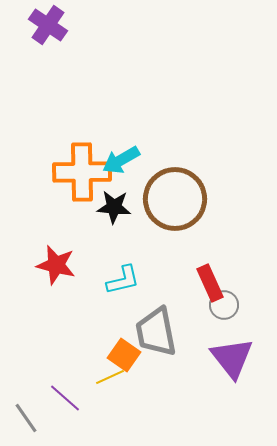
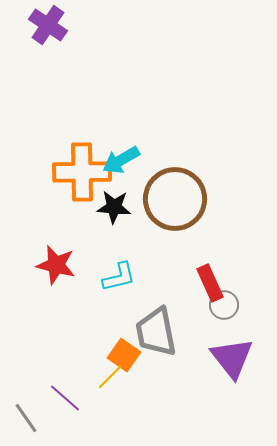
cyan L-shape: moved 4 px left, 3 px up
yellow line: rotated 20 degrees counterclockwise
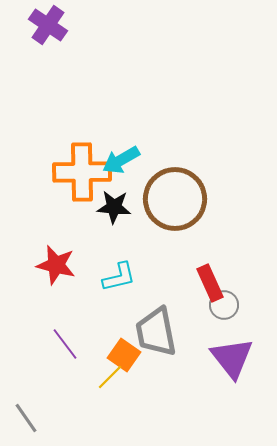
purple line: moved 54 px up; rotated 12 degrees clockwise
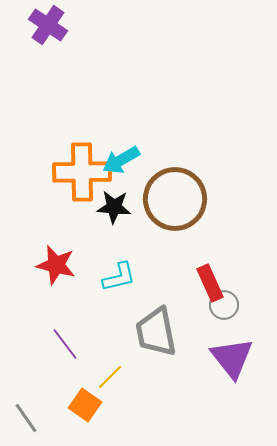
orange square: moved 39 px left, 50 px down
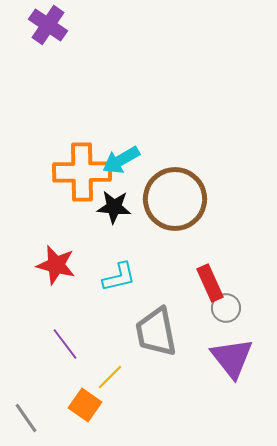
gray circle: moved 2 px right, 3 px down
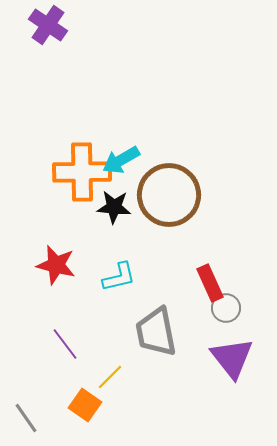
brown circle: moved 6 px left, 4 px up
